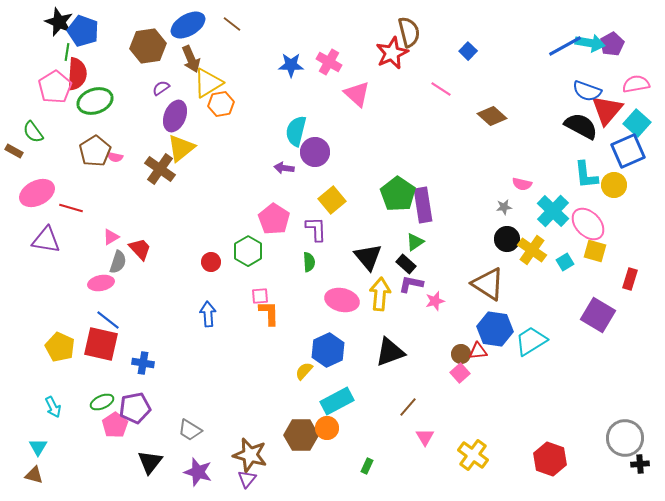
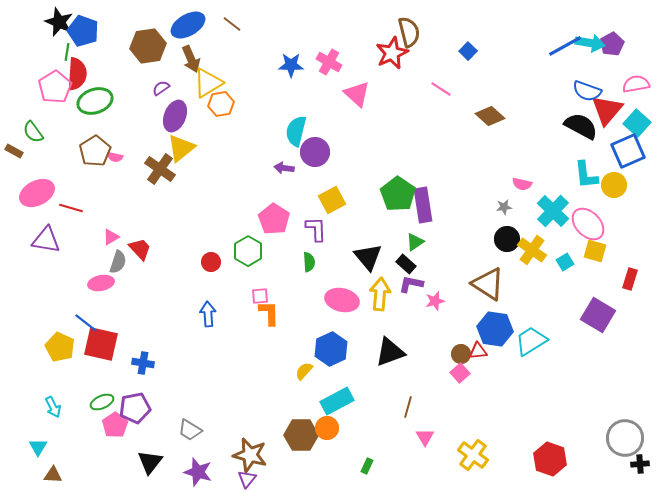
brown diamond at (492, 116): moved 2 px left
yellow square at (332, 200): rotated 12 degrees clockwise
blue line at (108, 320): moved 22 px left, 3 px down
blue hexagon at (328, 350): moved 3 px right, 1 px up
brown line at (408, 407): rotated 25 degrees counterclockwise
brown triangle at (34, 475): moved 19 px right; rotated 12 degrees counterclockwise
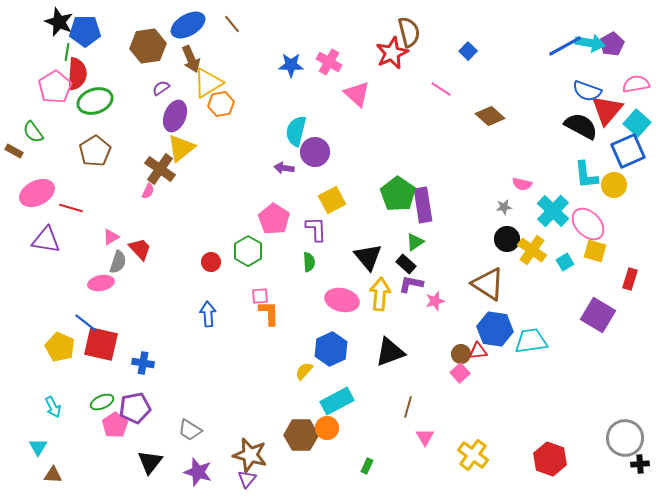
brown line at (232, 24): rotated 12 degrees clockwise
blue pentagon at (83, 31): moved 2 px right; rotated 20 degrees counterclockwise
pink semicircle at (115, 157): moved 33 px right, 34 px down; rotated 77 degrees counterclockwise
cyan trapezoid at (531, 341): rotated 24 degrees clockwise
